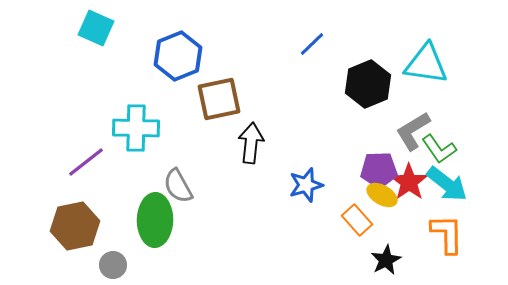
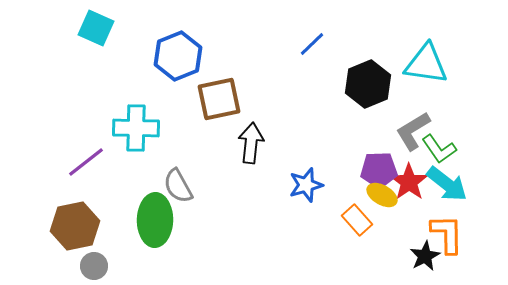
black star: moved 39 px right, 4 px up
gray circle: moved 19 px left, 1 px down
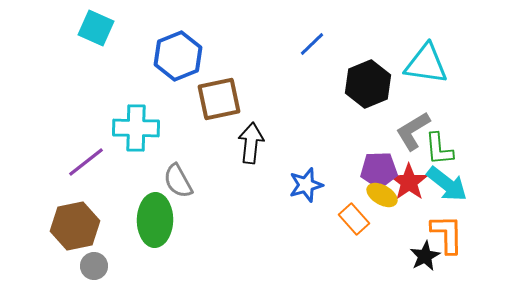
green L-shape: rotated 30 degrees clockwise
gray semicircle: moved 5 px up
orange rectangle: moved 3 px left, 1 px up
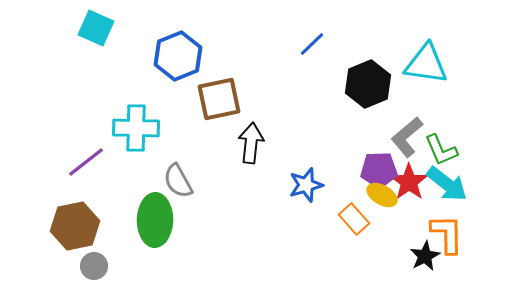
gray L-shape: moved 6 px left, 6 px down; rotated 9 degrees counterclockwise
green L-shape: moved 2 px right, 1 px down; rotated 18 degrees counterclockwise
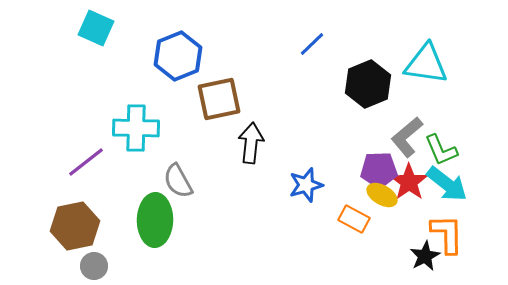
orange rectangle: rotated 20 degrees counterclockwise
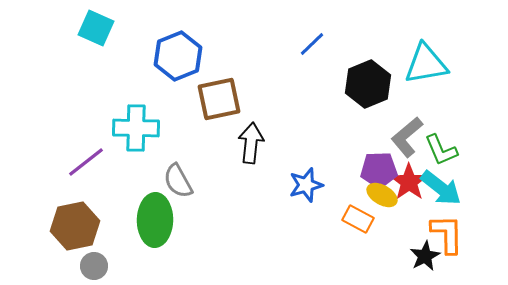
cyan triangle: rotated 18 degrees counterclockwise
cyan arrow: moved 6 px left, 4 px down
orange rectangle: moved 4 px right
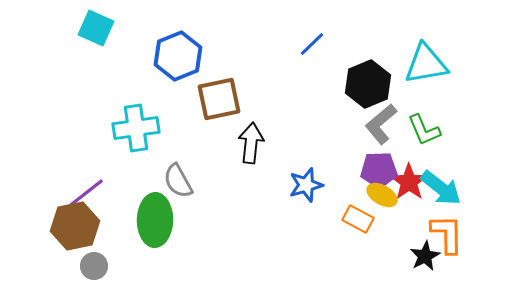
cyan cross: rotated 9 degrees counterclockwise
gray L-shape: moved 26 px left, 13 px up
green L-shape: moved 17 px left, 20 px up
purple line: moved 31 px down
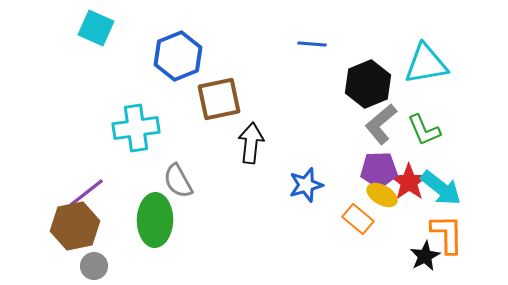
blue line: rotated 48 degrees clockwise
orange rectangle: rotated 12 degrees clockwise
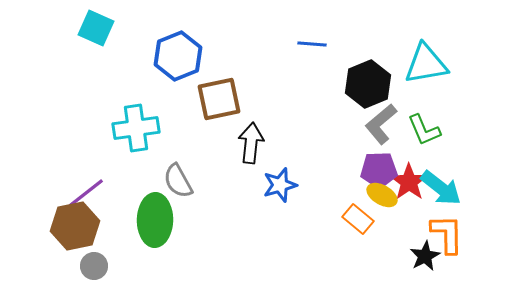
blue star: moved 26 px left
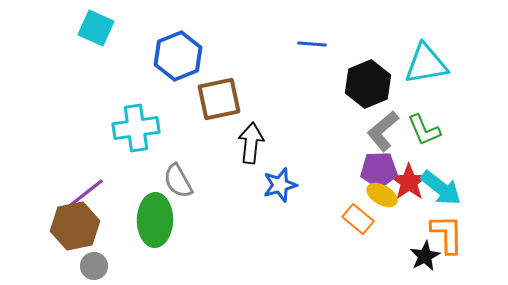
gray L-shape: moved 2 px right, 7 px down
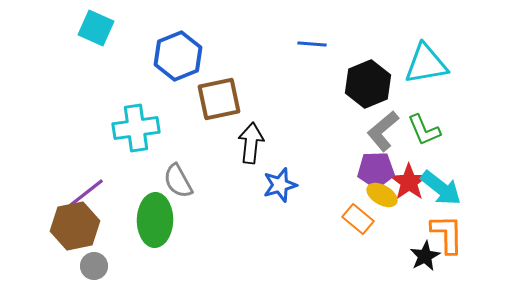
purple pentagon: moved 3 px left
